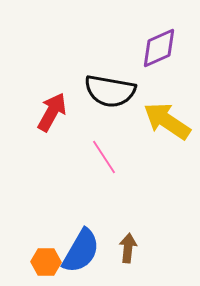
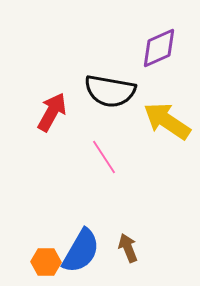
brown arrow: rotated 28 degrees counterclockwise
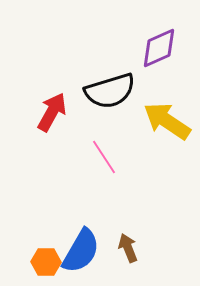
black semicircle: rotated 27 degrees counterclockwise
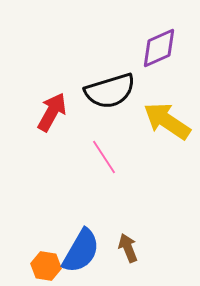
orange hexagon: moved 4 px down; rotated 8 degrees clockwise
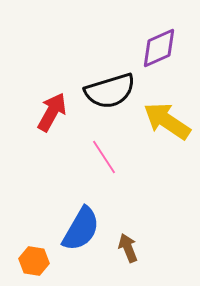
blue semicircle: moved 22 px up
orange hexagon: moved 12 px left, 5 px up
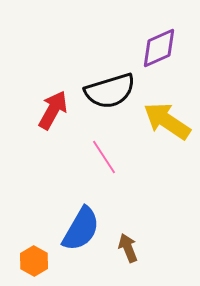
red arrow: moved 1 px right, 2 px up
orange hexagon: rotated 20 degrees clockwise
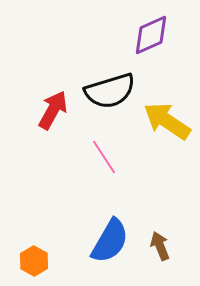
purple diamond: moved 8 px left, 13 px up
blue semicircle: moved 29 px right, 12 px down
brown arrow: moved 32 px right, 2 px up
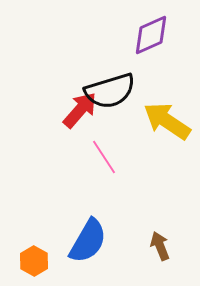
red arrow: moved 27 px right; rotated 12 degrees clockwise
blue semicircle: moved 22 px left
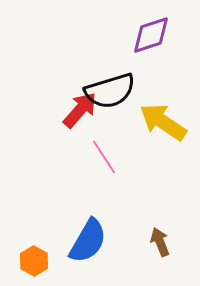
purple diamond: rotated 6 degrees clockwise
yellow arrow: moved 4 px left, 1 px down
brown arrow: moved 4 px up
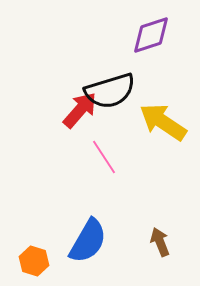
orange hexagon: rotated 12 degrees counterclockwise
